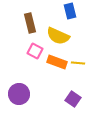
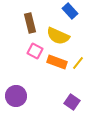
blue rectangle: rotated 28 degrees counterclockwise
yellow line: rotated 56 degrees counterclockwise
purple circle: moved 3 px left, 2 px down
purple square: moved 1 px left, 3 px down
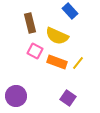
yellow semicircle: moved 1 px left
purple square: moved 4 px left, 4 px up
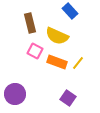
purple circle: moved 1 px left, 2 px up
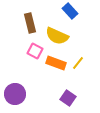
orange rectangle: moved 1 px left, 1 px down
